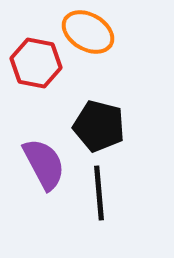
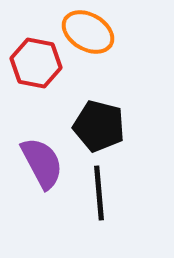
purple semicircle: moved 2 px left, 1 px up
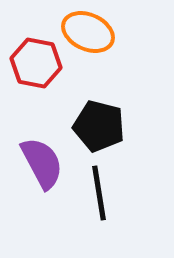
orange ellipse: rotated 6 degrees counterclockwise
black line: rotated 4 degrees counterclockwise
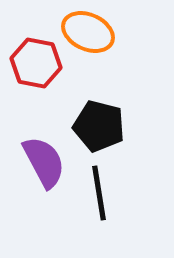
purple semicircle: moved 2 px right, 1 px up
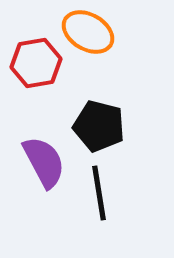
orange ellipse: rotated 6 degrees clockwise
red hexagon: rotated 21 degrees counterclockwise
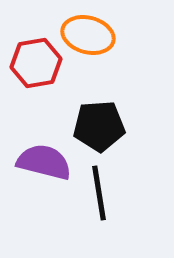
orange ellipse: moved 3 px down; rotated 15 degrees counterclockwise
black pentagon: rotated 18 degrees counterclockwise
purple semicircle: rotated 48 degrees counterclockwise
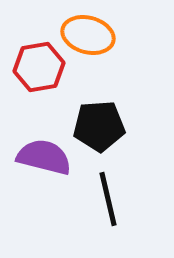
red hexagon: moved 3 px right, 4 px down
purple semicircle: moved 5 px up
black line: moved 9 px right, 6 px down; rotated 4 degrees counterclockwise
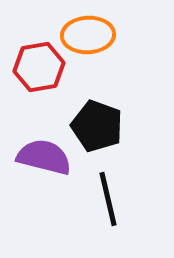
orange ellipse: rotated 18 degrees counterclockwise
black pentagon: moved 2 px left; rotated 24 degrees clockwise
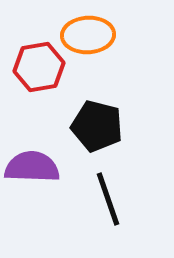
black pentagon: rotated 6 degrees counterclockwise
purple semicircle: moved 12 px left, 10 px down; rotated 12 degrees counterclockwise
black line: rotated 6 degrees counterclockwise
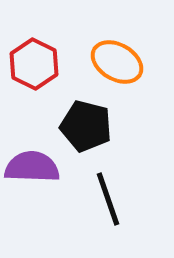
orange ellipse: moved 29 px right, 27 px down; rotated 33 degrees clockwise
red hexagon: moved 5 px left, 3 px up; rotated 24 degrees counterclockwise
black pentagon: moved 11 px left
